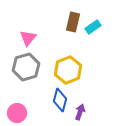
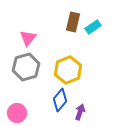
blue diamond: rotated 25 degrees clockwise
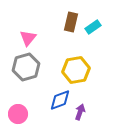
brown rectangle: moved 2 px left
yellow hexagon: moved 8 px right; rotated 12 degrees clockwise
blue diamond: rotated 30 degrees clockwise
pink circle: moved 1 px right, 1 px down
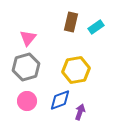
cyan rectangle: moved 3 px right
pink circle: moved 9 px right, 13 px up
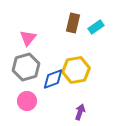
brown rectangle: moved 2 px right, 1 px down
blue diamond: moved 7 px left, 21 px up
